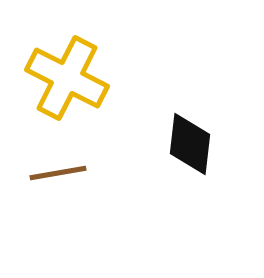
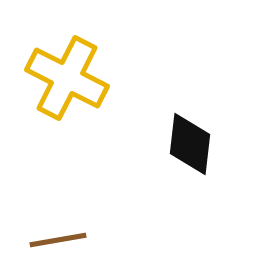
brown line: moved 67 px down
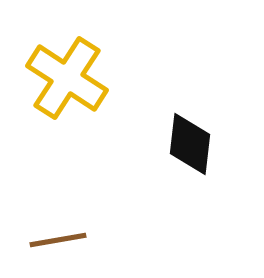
yellow cross: rotated 6 degrees clockwise
